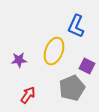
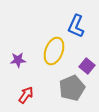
purple star: moved 1 px left
purple square: rotated 14 degrees clockwise
red arrow: moved 2 px left
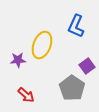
yellow ellipse: moved 12 px left, 6 px up
purple square: rotated 14 degrees clockwise
gray pentagon: rotated 15 degrees counterclockwise
red arrow: rotated 96 degrees clockwise
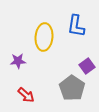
blue L-shape: rotated 15 degrees counterclockwise
yellow ellipse: moved 2 px right, 8 px up; rotated 16 degrees counterclockwise
purple star: moved 1 px down
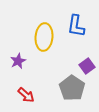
purple star: rotated 21 degrees counterclockwise
